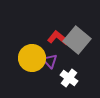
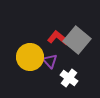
yellow circle: moved 2 px left, 1 px up
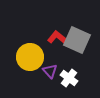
gray square: rotated 16 degrees counterclockwise
purple triangle: moved 10 px down
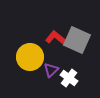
red L-shape: moved 2 px left
purple triangle: moved 1 px right, 1 px up; rotated 28 degrees clockwise
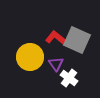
purple triangle: moved 5 px right, 6 px up; rotated 21 degrees counterclockwise
